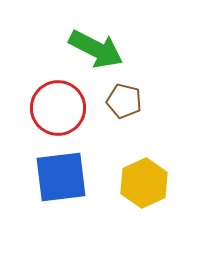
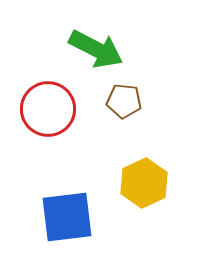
brown pentagon: rotated 8 degrees counterclockwise
red circle: moved 10 px left, 1 px down
blue square: moved 6 px right, 40 px down
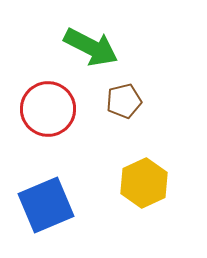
green arrow: moved 5 px left, 2 px up
brown pentagon: rotated 20 degrees counterclockwise
blue square: moved 21 px left, 12 px up; rotated 16 degrees counterclockwise
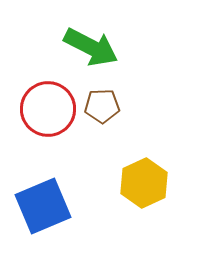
brown pentagon: moved 22 px left, 5 px down; rotated 12 degrees clockwise
blue square: moved 3 px left, 1 px down
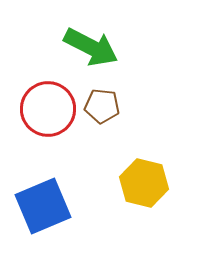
brown pentagon: rotated 8 degrees clockwise
yellow hexagon: rotated 21 degrees counterclockwise
